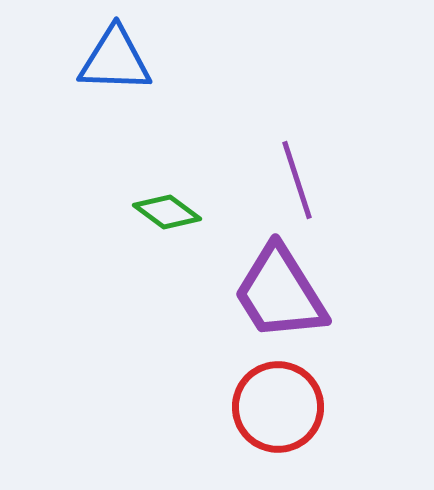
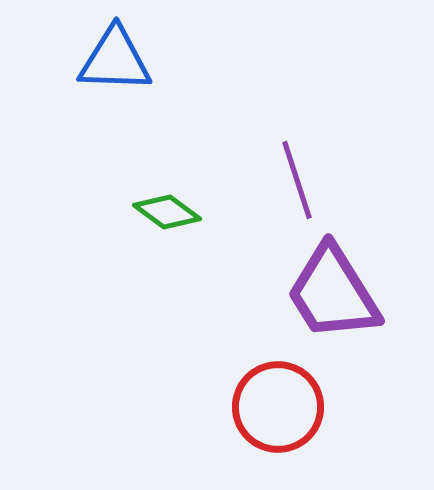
purple trapezoid: moved 53 px right
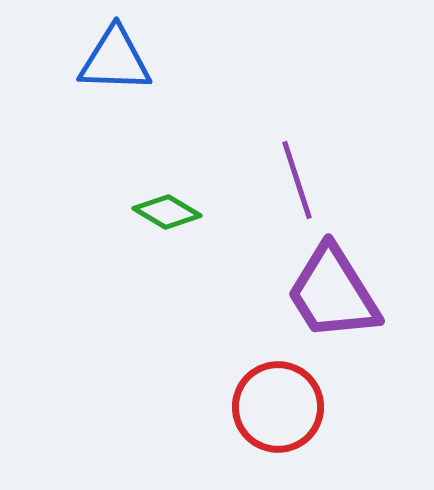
green diamond: rotated 6 degrees counterclockwise
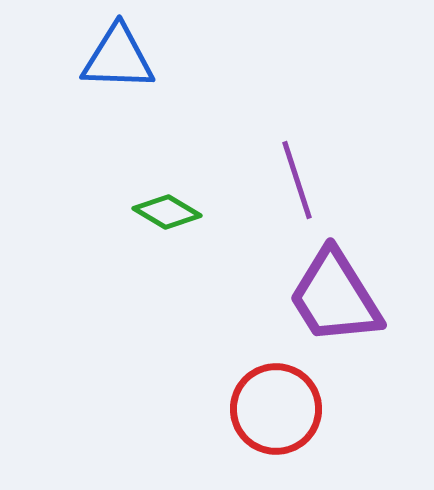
blue triangle: moved 3 px right, 2 px up
purple trapezoid: moved 2 px right, 4 px down
red circle: moved 2 px left, 2 px down
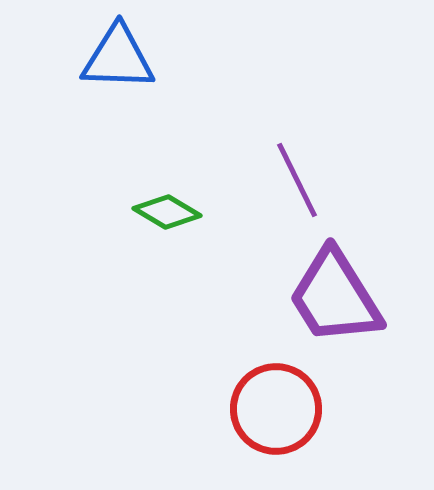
purple line: rotated 8 degrees counterclockwise
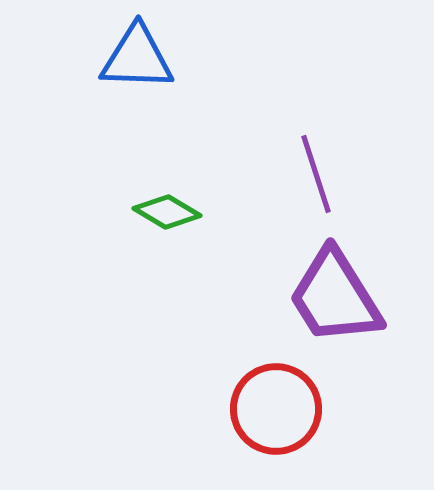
blue triangle: moved 19 px right
purple line: moved 19 px right, 6 px up; rotated 8 degrees clockwise
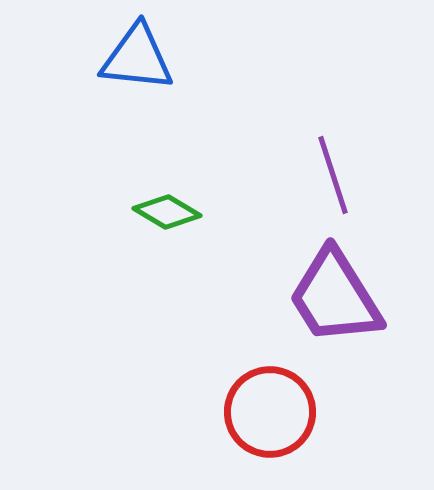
blue triangle: rotated 4 degrees clockwise
purple line: moved 17 px right, 1 px down
red circle: moved 6 px left, 3 px down
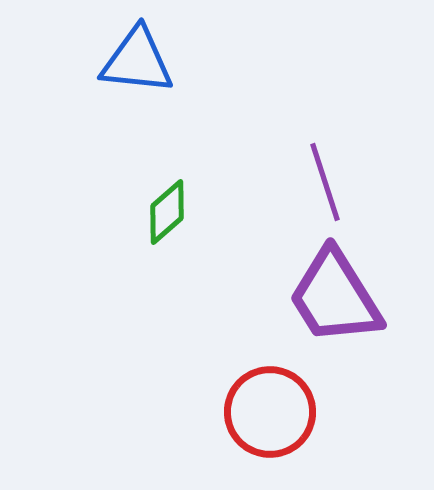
blue triangle: moved 3 px down
purple line: moved 8 px left, 7 px down
green diamond: rotated 72 degrees counterclockwise
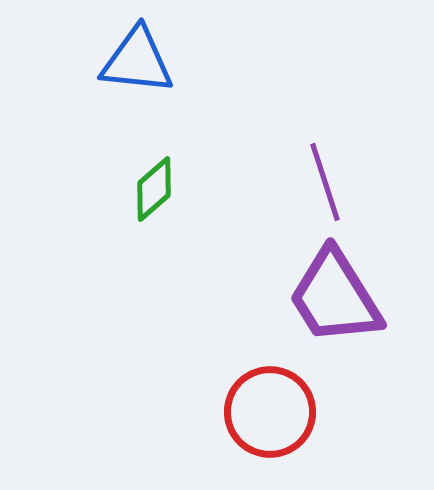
green diamond: moved 13 px left, 23 px up
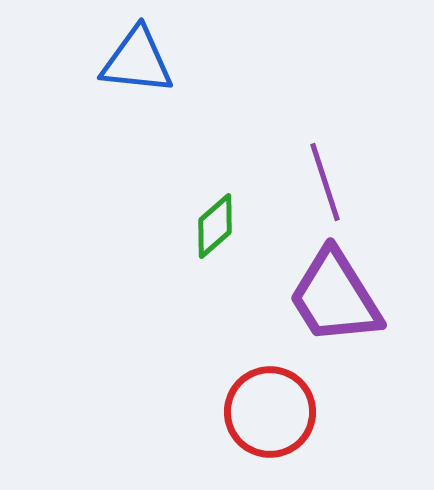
green diamond: moved 61 px right, 37 px down
